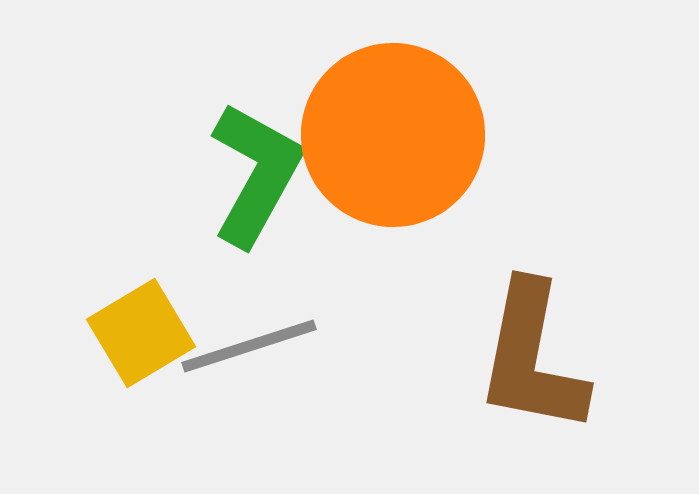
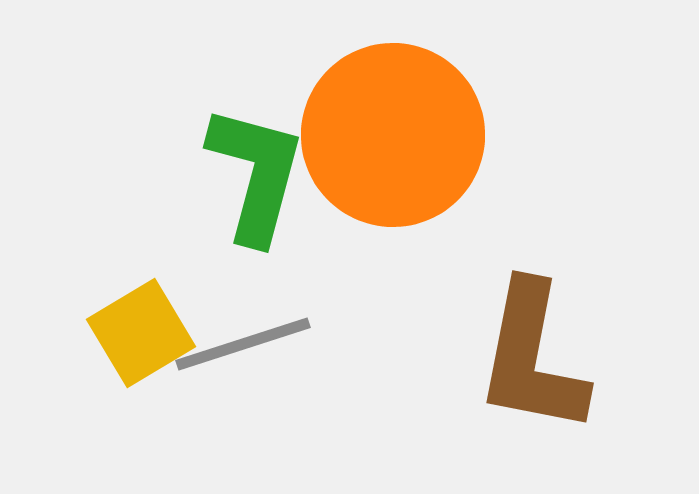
green L-shape: rotated 14 degrees counterclockwise
gray line: moved 6 px left, 2 px up
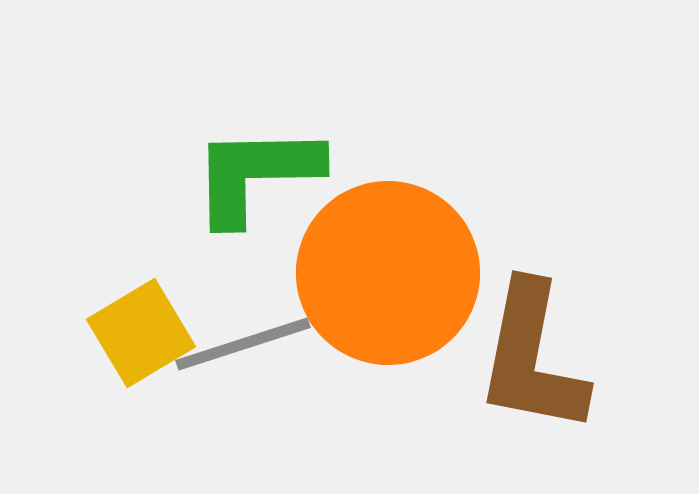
orange circle: moved 5 px left, 138 px down
green L-shape: rotated 106 degrees counterclockwise
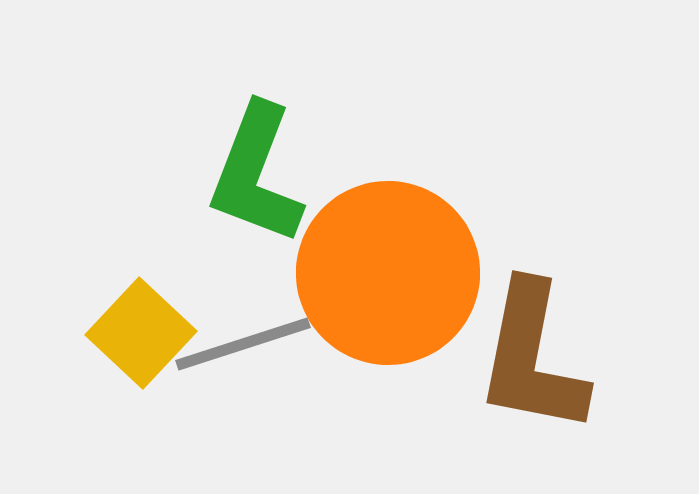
green L-shape: rotated 68 degrees counterclockwise
yellow square: rotated 16 degrees counterclockwise
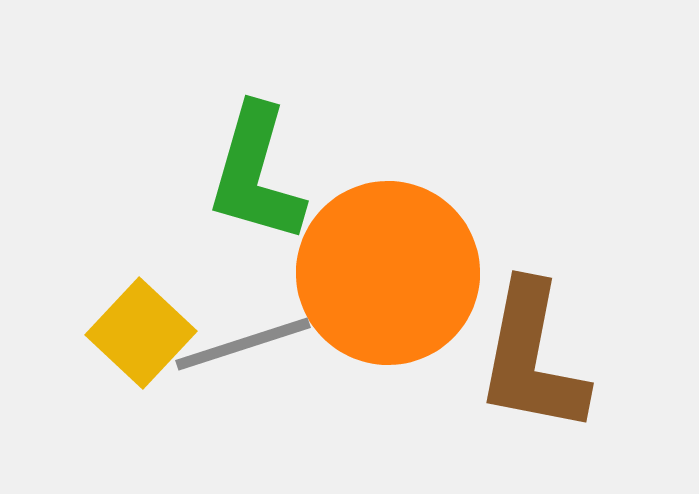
green L-shape: rotated 5 degrees counterclockwise
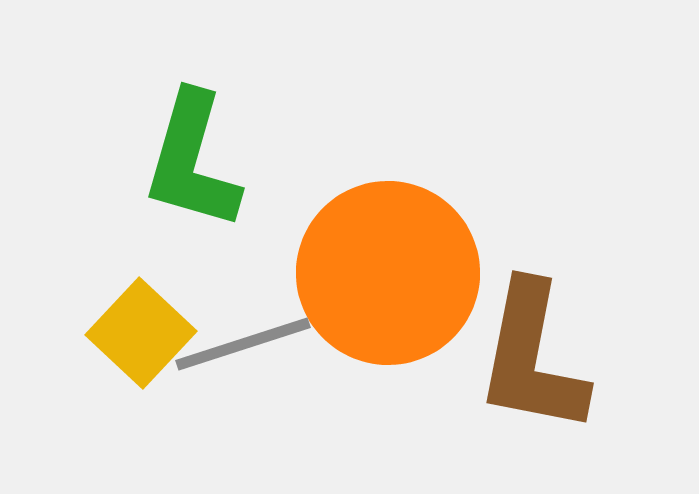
green L-shape: moved 64 px left, 13 px up
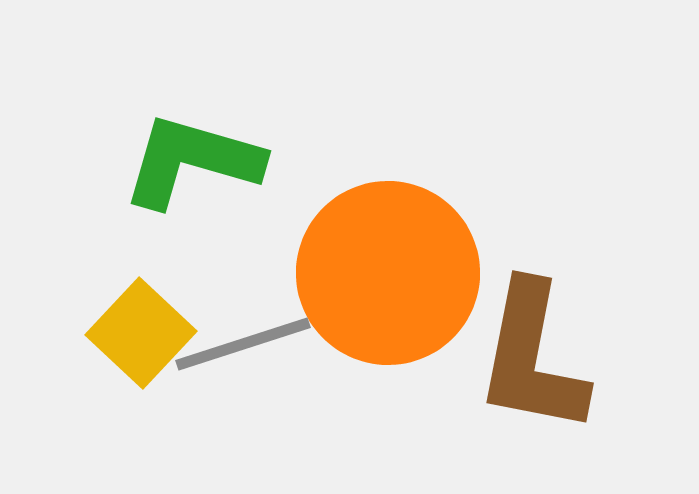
green L-shape: rotated 90 degrees clockwise
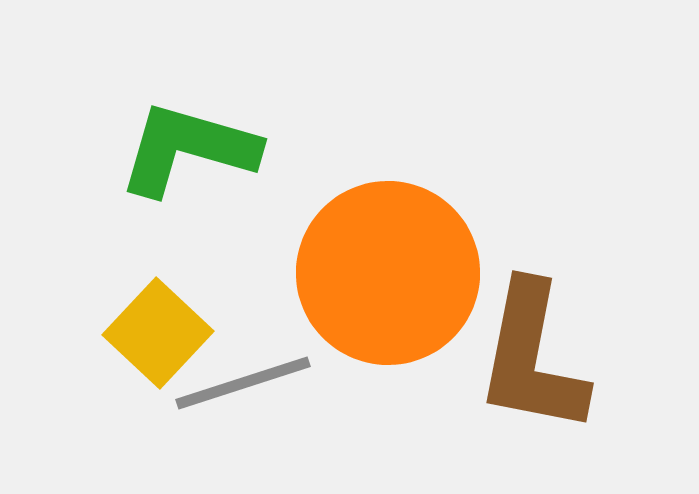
green L-shape: moved 4 px left, 12 px up
yellow square: moved 17 px right
gray line: moved 39 px down
